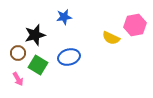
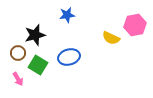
blue star: moved 3 px right, 2 px up
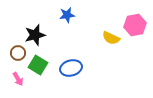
blue ellipse: moved 2 px right, 11 px down
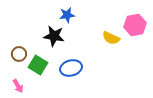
black star: moved 19 px right, 1 px down; rotated 25 degrees clockwise
brown circle: moved 1 px right, 1 px down
pink arrow: moved 7 px down
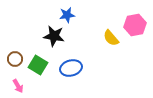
yellow semicircle: rotated 24 degrees clockwise
brown circle: moved 4 px left, 5 px down
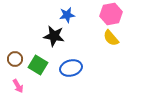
pink hexagon: moved 24 px left, 11 px up
